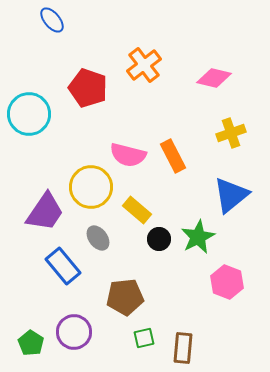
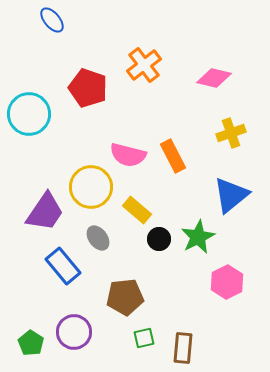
pink hexagon: rotated 12 degrees clockwise
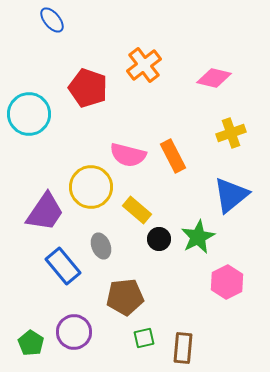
gray ellipse: moved 3 px right, 8 px down; rotated 15 degrees clockwise
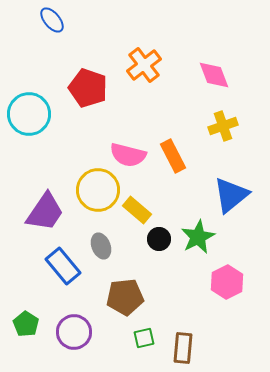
pink diamond: moved 3 px up; rotated 56 degrees clockwise
yellow cross: moved 8 px left, 7 px up
yellow circle: moved 7 px right, 3 px down
green pentagon: moved 5 px left, 19 px up
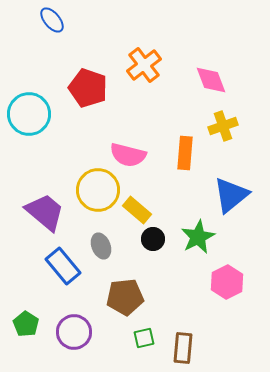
pink diamond: moved 3 px left, 5 px down
orange rectangle: moved 12 px right, 3 px up; rotated 32 degrees clockwise
purple trapezoid: rotated 84 degrees counterclockwise
black circle: moved 6 px left
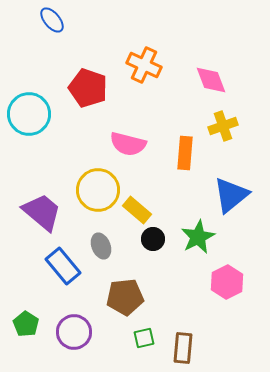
orange cross: rotated 28 degrees counterclockwise
pink semicircle: moved 11 px up
purple trapezoid: moved 3 px left
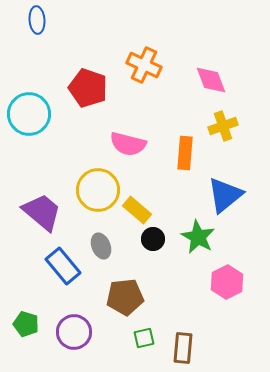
blue ellipse: moved 15 px left; rotated 36 degrees clockwise
blue triangle: moved 6 px left
green star: rotated 16 degrees counterclockwise
green pentagon: rotated 15 degrees counterclockwise
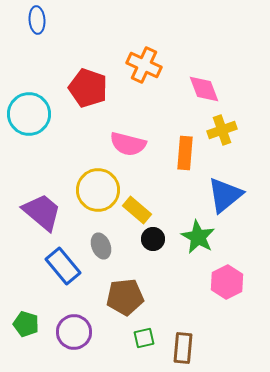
pink diamond: moved 7 px left, 9 px down
yellow cross: moved 1 px left, 4 px down
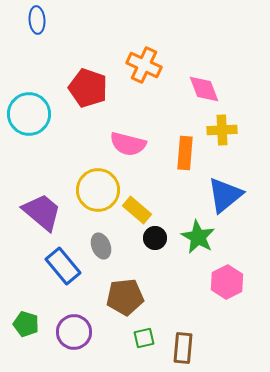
yellow cross: rotated 16 degrees clockwise
black circle: moved 2 px right, 1 px up
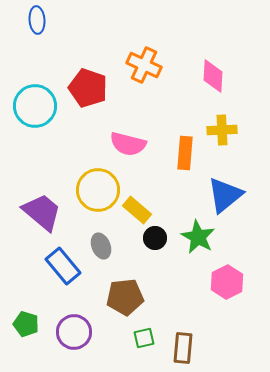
pink diamond: moved 9 px right, 13 px up; rotated 24 degrees clockwise
cyan circle: moved 6 px right, 8 px up
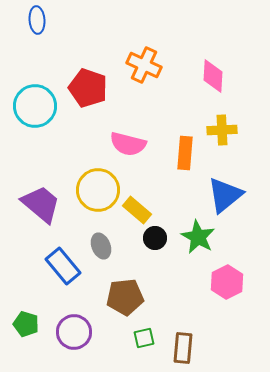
purple trapezoid: moved 1 px left, 8 px up
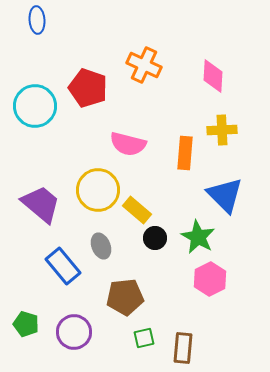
blue triangle: rotated 36 degrees counterclockwise
pink hexagon: moved 17 px left, 3 px up
